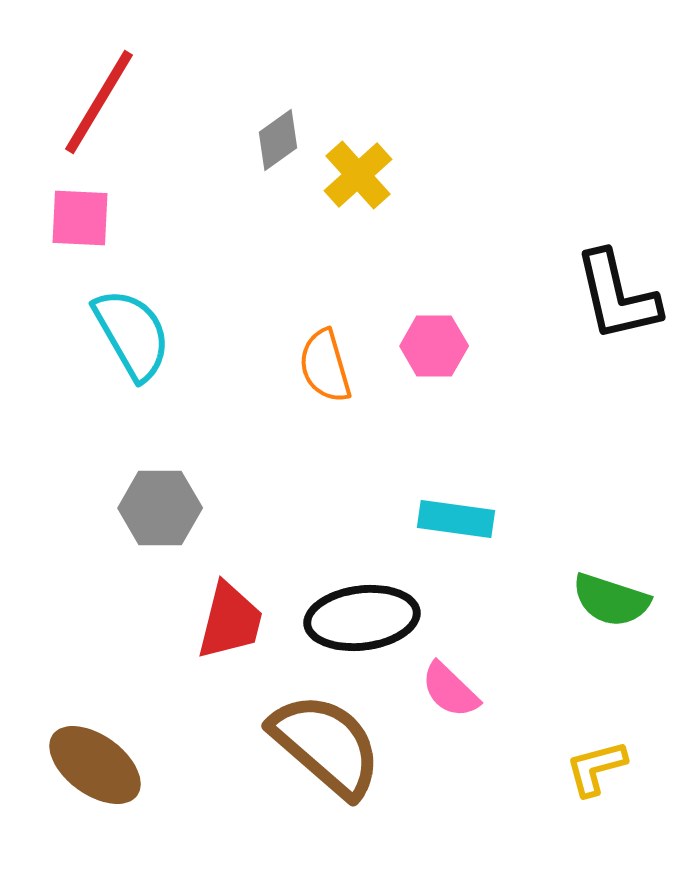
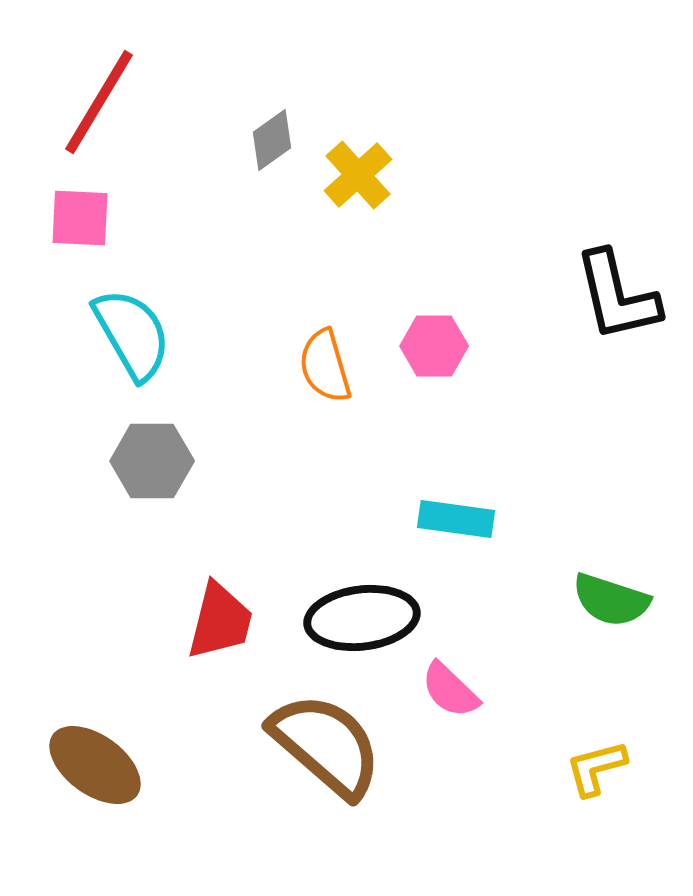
gray diamond: moved 6 px left
gray hexagon: moved 8 px left, 47 px up
red trapezoid: moved 10 px left
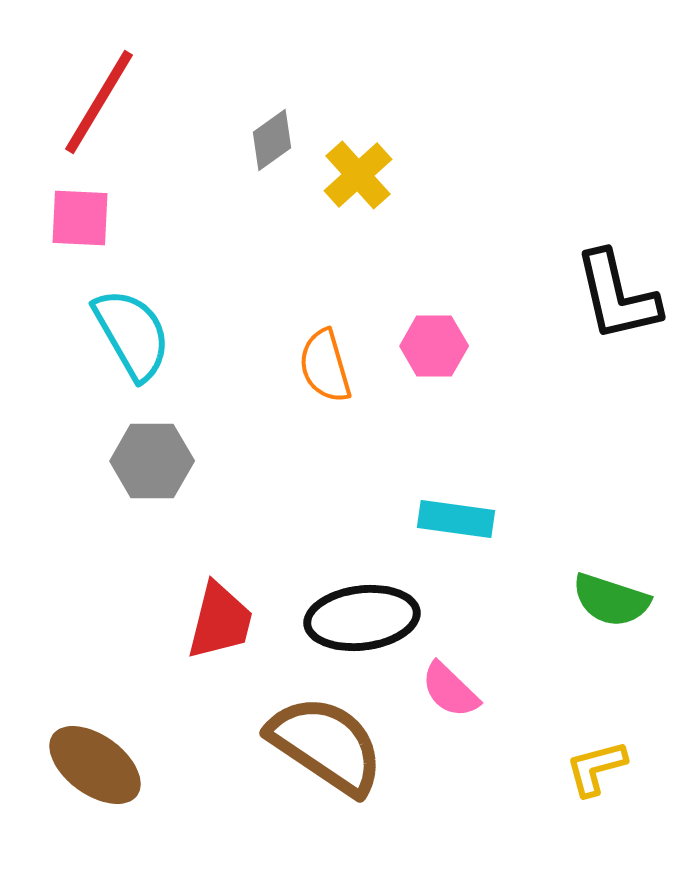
brown semicircle: rotated 7 degrees counterclockwise
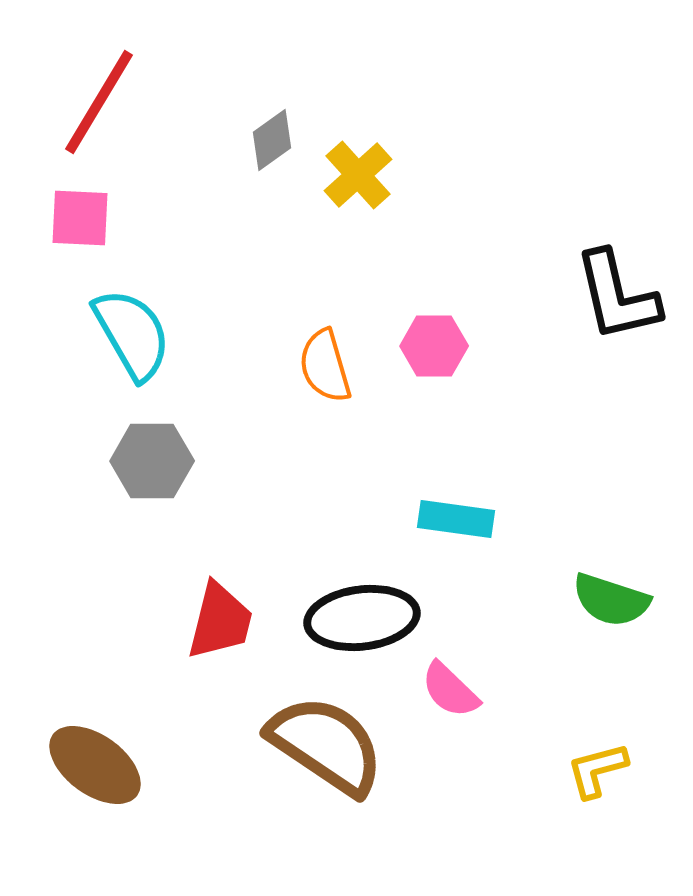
yellow L-shape: moved 1 px right, 2 px down
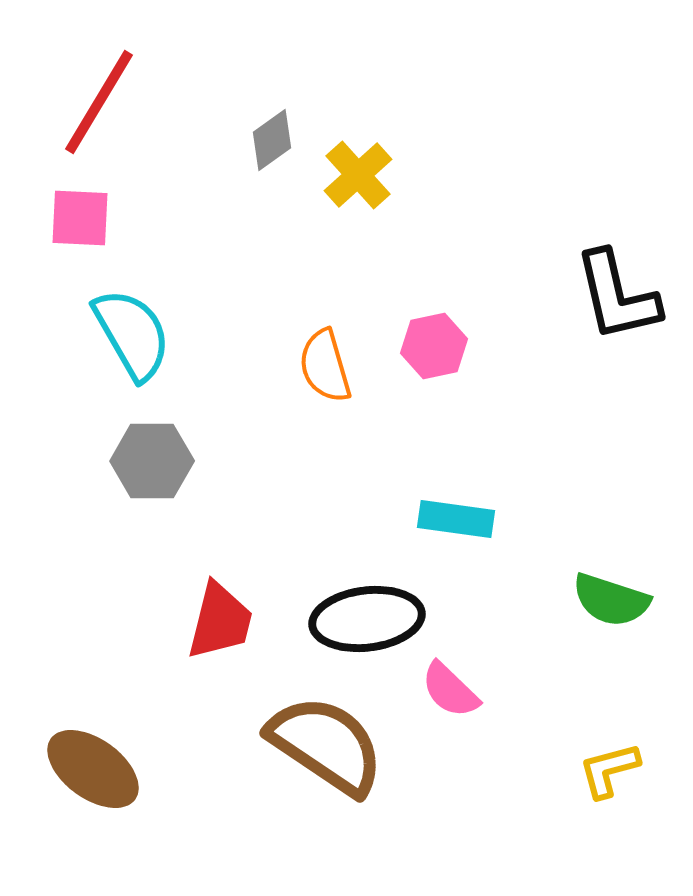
pink hexagon: rotated 12 degrees counterclockwise
black ellipse: moved 5 px right, 1 px down
brown ellipse: moved 2 px left, 4 px down
yellow L-shape: moved 12 px right
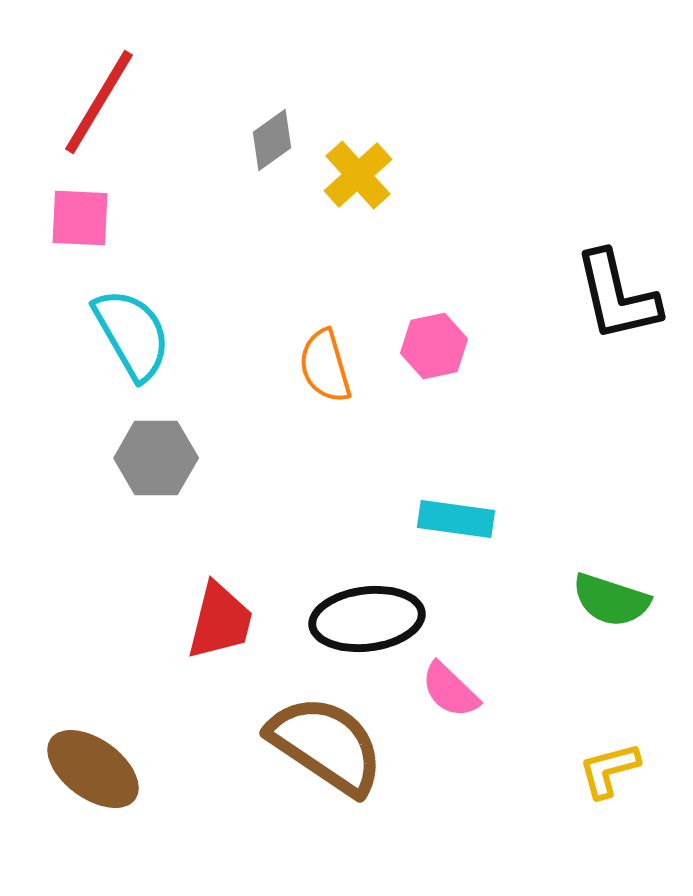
gray hexagon: moved 4 px right, 3 px up
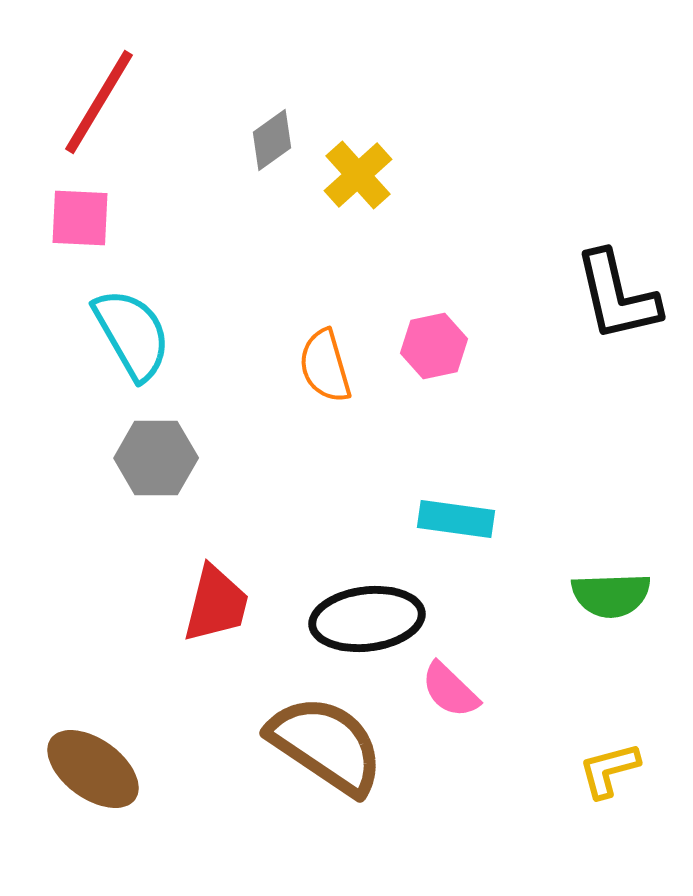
green semicircle: moved 5 px up; rotated 20 degrees counterclockwise
red trapezoid: moved 4 px left, 17 px up
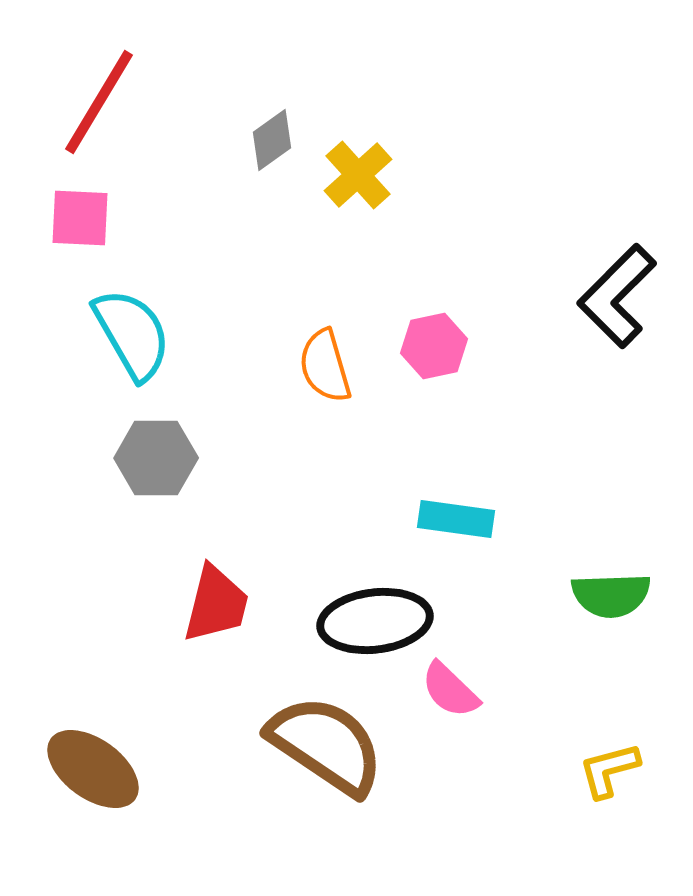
black L-shape: rotated 58 degrees clockwise
black ellipse: moved 8 px right, 2 px down
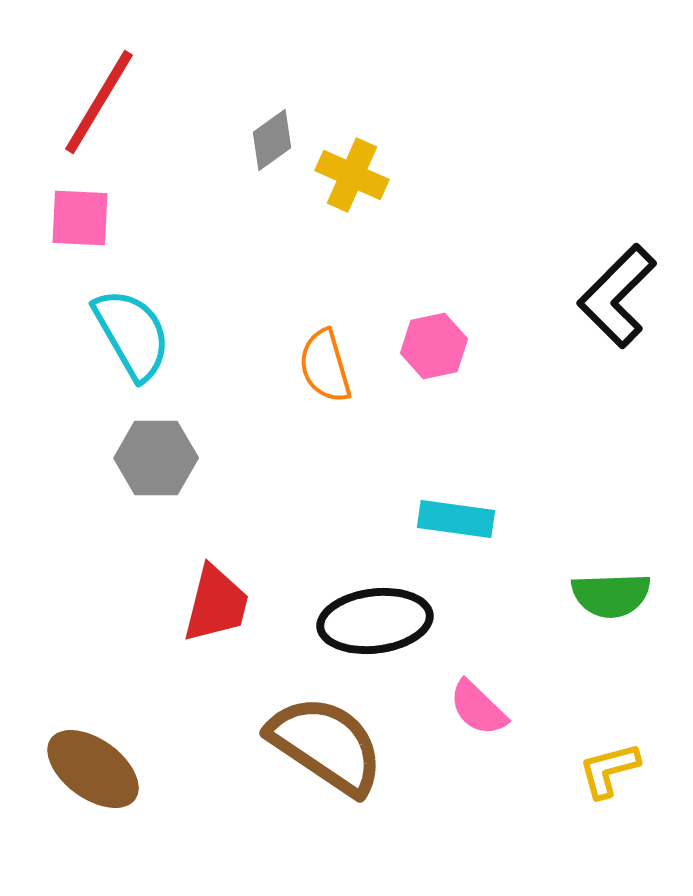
yellow cross: moved 6 px left; rotated 24 degrees counterclockwise
pink semicircle: moved 28 px right, 18 px down
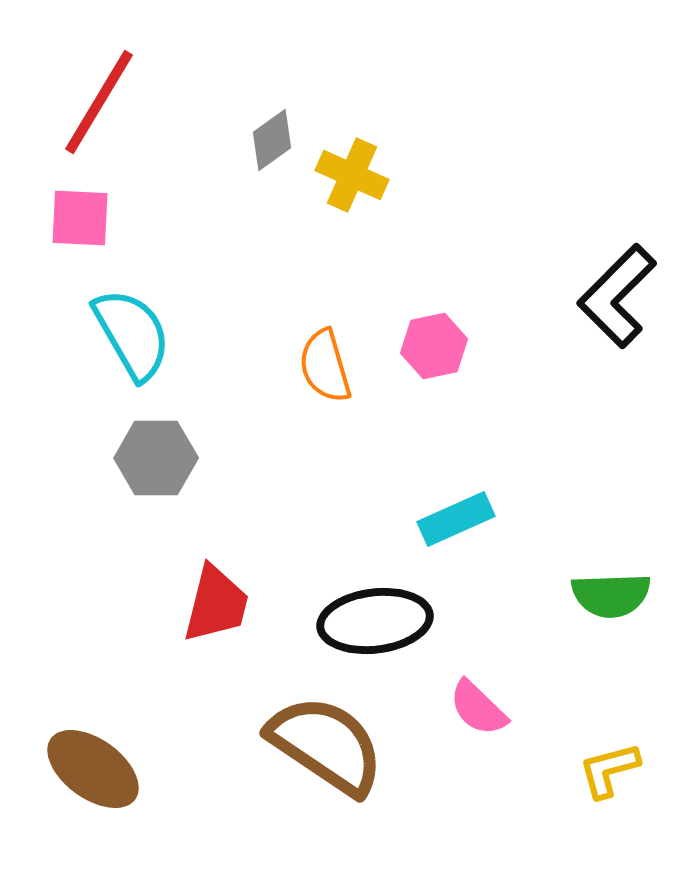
cyan rectangle: rotated 32 degrees counterclockwise
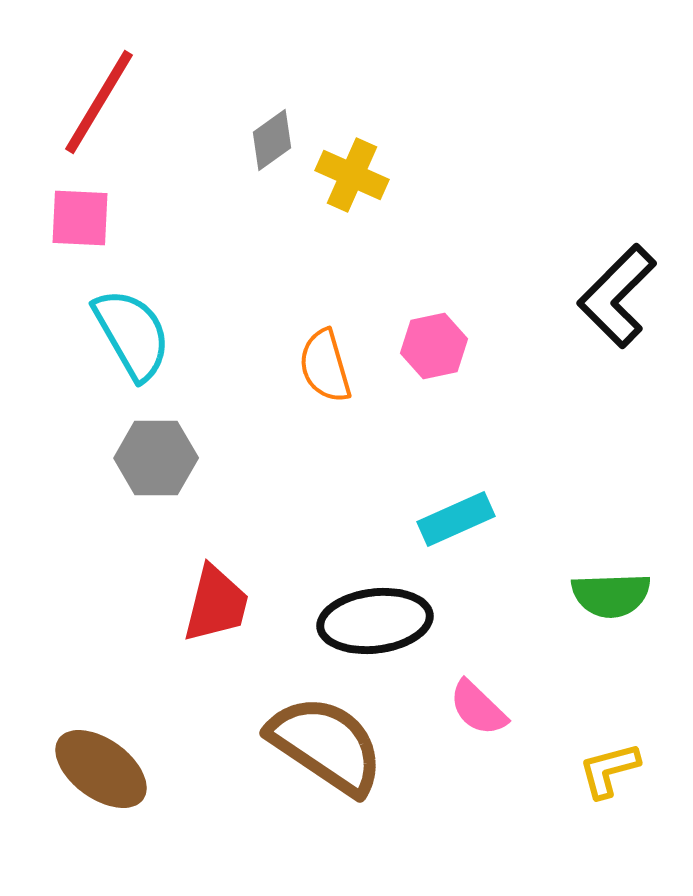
brown ellipse: moved 8 px right
